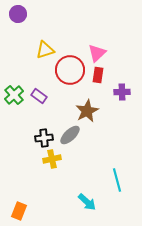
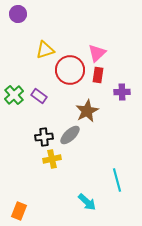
black cross: moved 1 px up
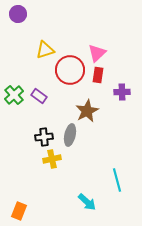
gray ellipse: rotated 35 degrees counterclockwise
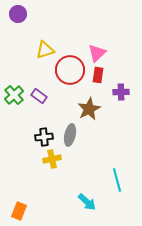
purple cross: moved 1 px left
brown star: moved 2 px right, 2 px up
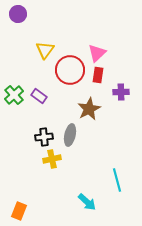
yellow triangle: rotated 36 degrees counterclockwise
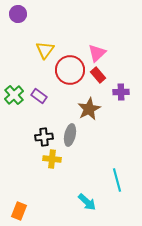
red rectangle: rotated 49 degrees counterclockwise
yellow cross: rotated 18 degrees clockwise
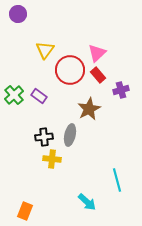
purple cross: moved 2 px up; rotated 14 degrees counterclockwise
orange rectangle: moved 6 px right
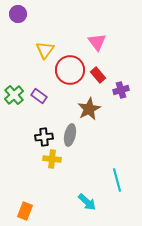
pink triangle: moved 11 px up; rotated 24 degrees counterclockwise
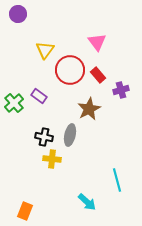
green cross: moved 8 px down
black cross: rotated 18 degrees clockwise
